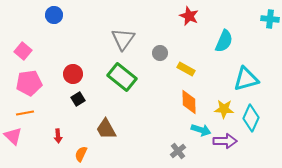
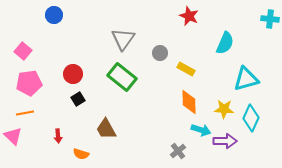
cyan semicircle: moved 1 px right, 2 px down
orange semicircle: rotated 98 degrees counterclockwise
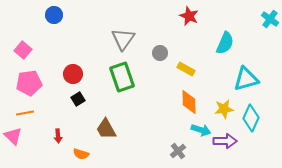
cyan cross: rotated 30 degrees clockwise
pink square: moved 1 px up
green rectangle: rotated 32 degrees clockwise
yellow star: rotated 12 degrees counterclockwise
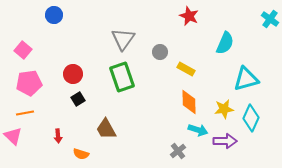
gray circle: moved 1 px up
cyan arrow: moved 3 px left
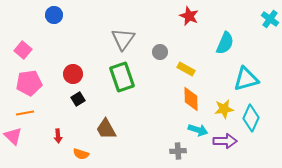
orange diamond: moved 2 px right, 3 px up
gray cross: rotated 35 degrees clockwise
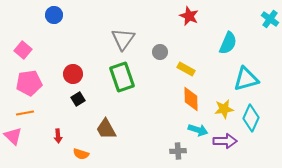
cyan semicircle: moved 3 px right
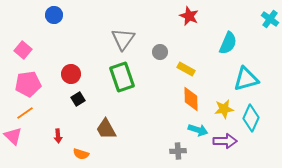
red circle: moved 2 px left
pink pentagon: moved 1 px left, 1 px down
orange line: rotated 24 degrees counterclockwise
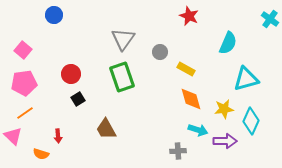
pink pentagon: moved 4 px left, 1 px up
orange diamond: rotated 15 degrees counterclockwise
cyan diamond: moved 3 px down
orange semicircle: moved 40 px left
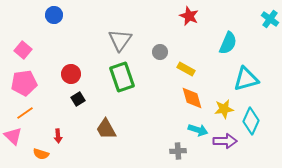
gray triangle: moved 3 px left, 1 px down
orange diamond: moved 1 px right, 1 px up
